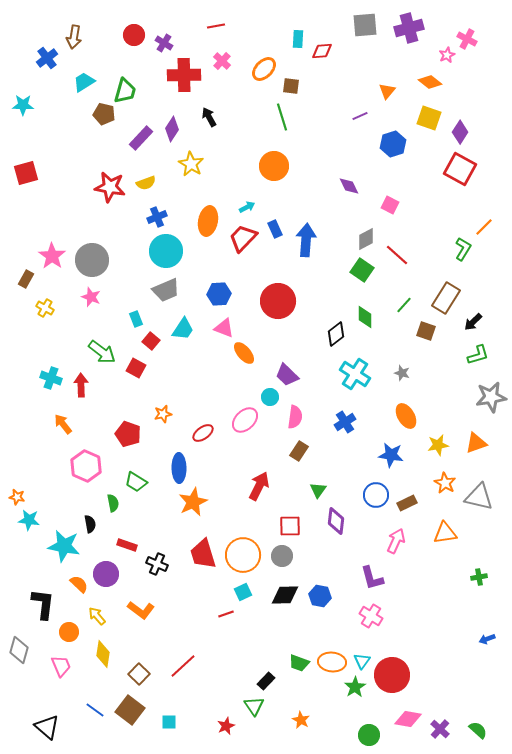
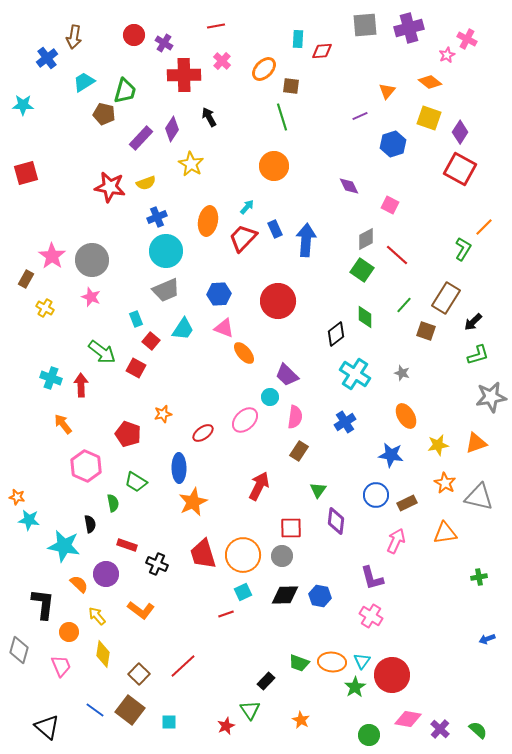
cyan arrow at (247, 207): rotated 21 degrees counterclockwise
red square at (290, 526): moved 1 px right, 2 px down
green triangle at (254, 706): moved 4 px left, 4 px down
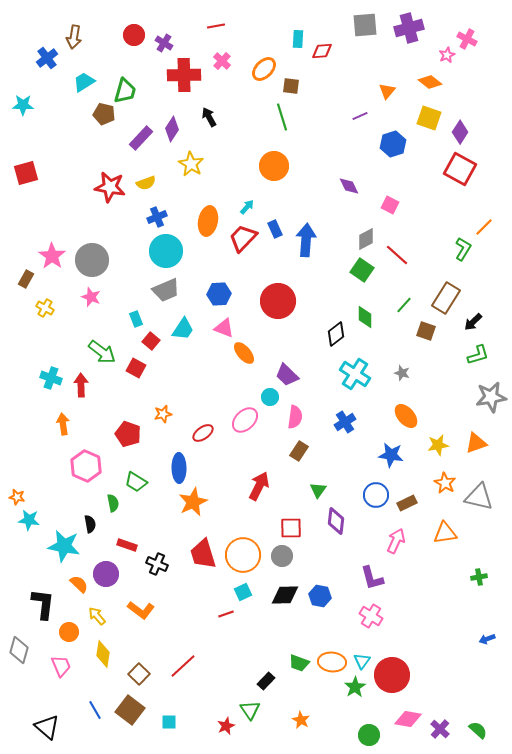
orange ellipse at (406, 416): rotated 10 degrees counterclockwise
orange arrow at (63, 424): rotated 30 degrees clockwise
blue line at (95, 710): rotated 24 degrees clockwise
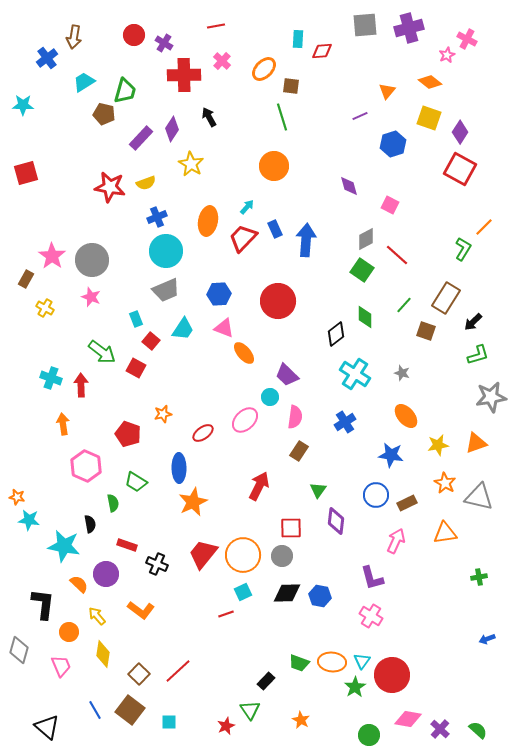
purple diamond at (349, 186): rotated 10 degrees clockwise
red trapezoid at (203, 554): rotated 56 degrees clockwise
black diamond at (285, 595): moved 2 px right, 2 px up
red line at (183, 666): moved 5 px left, 5 px down
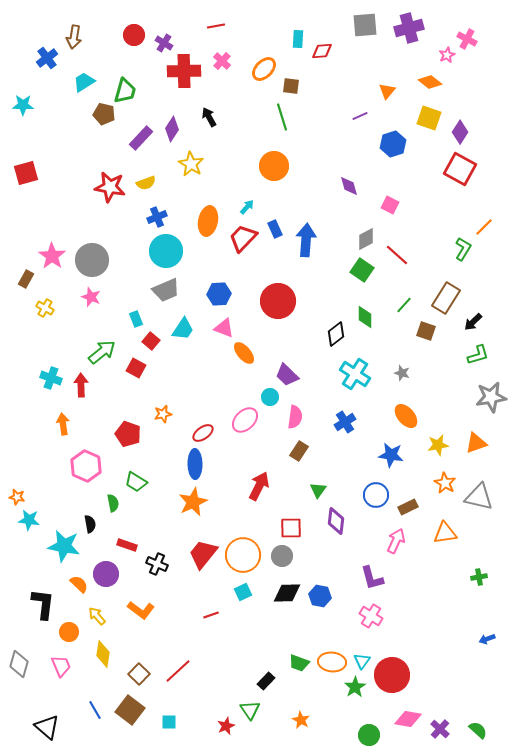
red cross at (184, 75): moved 4 px up
green arrow at (102, 352): rotated 76 degrees counterclockwise
blue ellipse at (179, 468): moved 16 px right, 4 px up
brown rectangle at (407, 503): moved 1 px right, 4 px down
red line at (226, 614): moved 15 px left, 1 px down
gray diamond at (19, 650): moved 14 px down
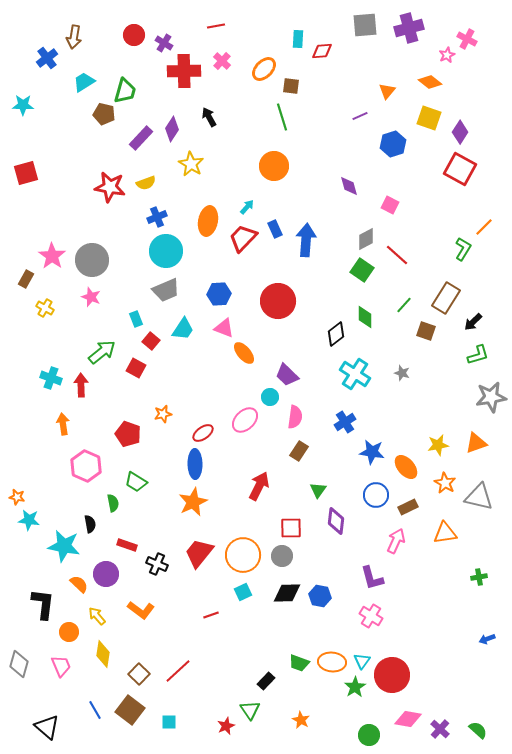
orange ellipse at (406, 416): moved 51 px down
blue star at (391, 455): moved 19 px left, 3 px up
red trapezoid at (203, 554): moved 4 px left, 1 px up
